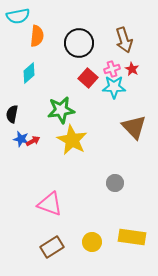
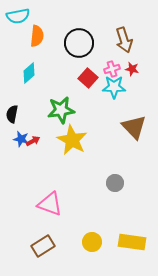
red star: rotated 16 degrees counterclockwise
yellow rectangle: moved 5 px down
brown rectangle: moved 9 px left, 1 px up
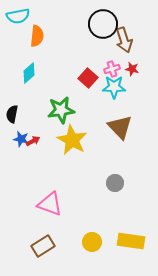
black circle: moved 24 px right, 19 px up
brown triangle: moved 14 px left
yellow rectangle: moved 1 px left, 1 px up
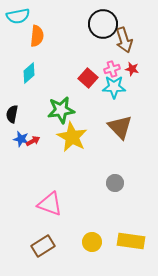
yellow star: moved 3 px up
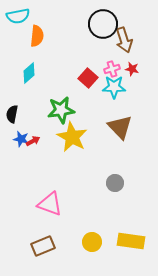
brown rectangle: rotated 10 degrees clockwise
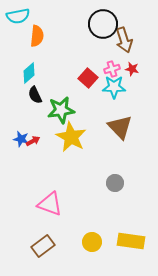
black semicircle: moved 23 px right, 19 px up; rotated 36 degrees counterclockwise
yellow star: moved 1 px left
brown rectangle: rotated 15 degrees counterclockwise
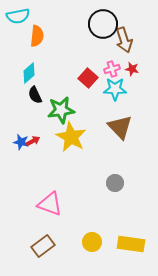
cyan star: moved 1 px right, 2 px down
blue star: moved 3 px down
yellow rectangle: moved 3 px down
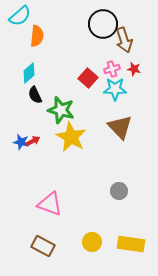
cyan semicircle: moved 2 px right; rotated 30 degrees counterclockwise
red star: moved 2 px right
green star: rotated 24 degrees clockwise
gray circle: moved 4 px right, 8 px down
brown rectangle: rotated 65 degrees clockwise
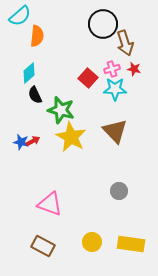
brown arrow: moved 1 px right, 3 px down
brown triangle: moved 5 px left, 4 px down
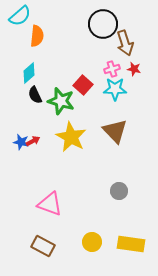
red square: moved 5 px left, 7 px down
green star: moved 9 px up
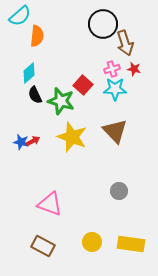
yellow star: moved 1 px right; rotated 8 degrees counterclockwise
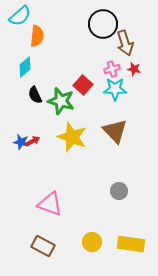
cyan diamond: moved 4 px left, 6 px up
